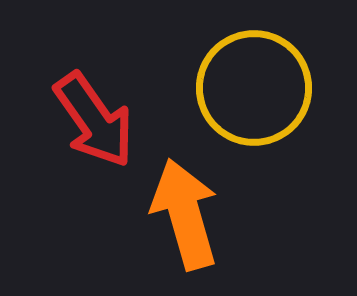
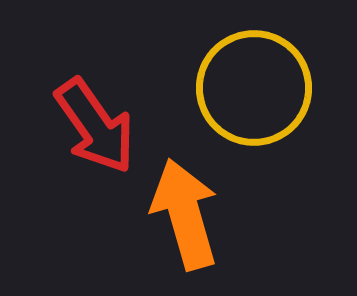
red arrow: moved 1 px right, 6 px down
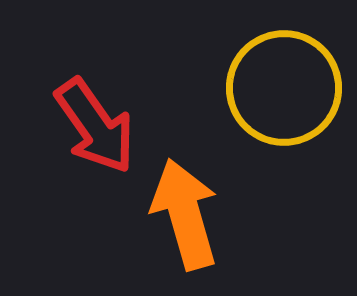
yellow circle: moved 30 px right
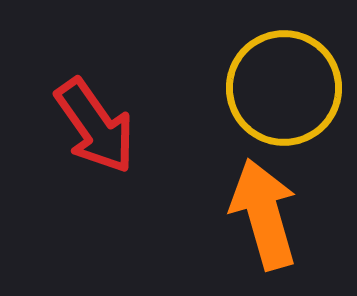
orange arrow: moved 79 px right
